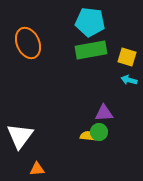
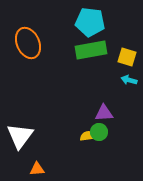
yellow semicircle: rotated 14 degrees counterclockwise
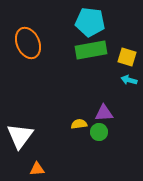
yellow semicircle: moved 9 px left, 12 px up
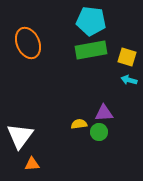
cyan pentagon: moved 1 px right, 1 px up
orange triangle: moved 5 px left, 5 px up
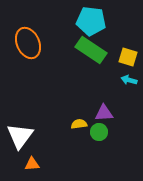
green rectangle: rotated 44 degrees clockwise
yellow square: moved 1 px right
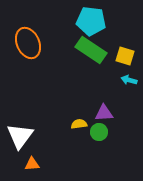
yellow square: moved 3 px left, 1 px up
